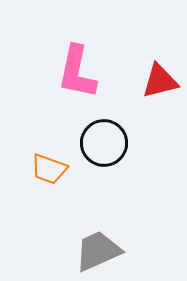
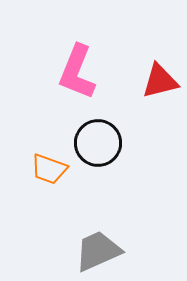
pink L-shape: rotated 10 degrees clockwise
black circle: moved 6 px left
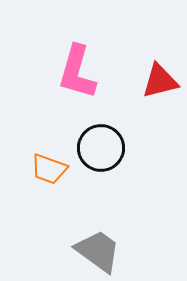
pink L-shape: rotated 6 degrees counterclockwise
black circle: moved 3 px right, 5 px down
gray trapezoid: rotated 60 degrees clockwise
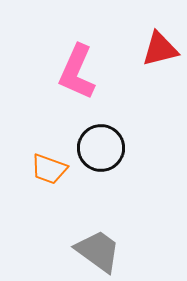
pink L-shape: rotated 8 degrees clockwise
red triangle: moved 32 px up
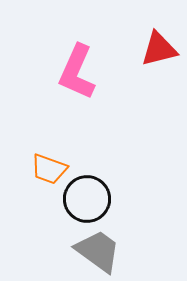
red triangle: moved 1 px left
black circle: moved 14 px left, 51 px down
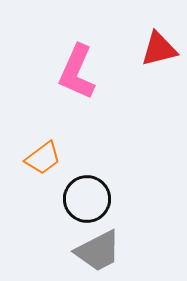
orange trapezoid: moved 6 px left, 11 px up; rotated 57 degrees counterclockwise
gray trapezoid: rotated 117 degrees clockwise
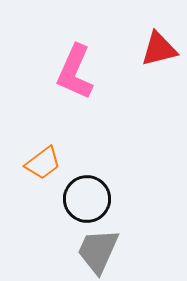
pink L-shape: moved 2 px left
orange trapezoid: moved 5 px down
gray trapezoid: rotated 141 degrees clockwise
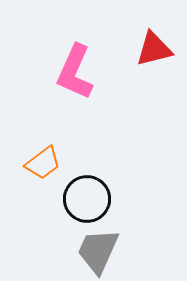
red triangle: moved 5 px left
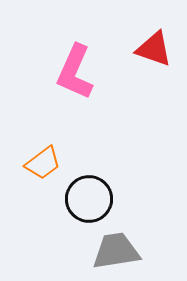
red triangle: rotated 33 degrees clockwise
black circle: moved 2 px right
gray trapezoid: moved 18 px right; rotated 57 degrees clockwise
